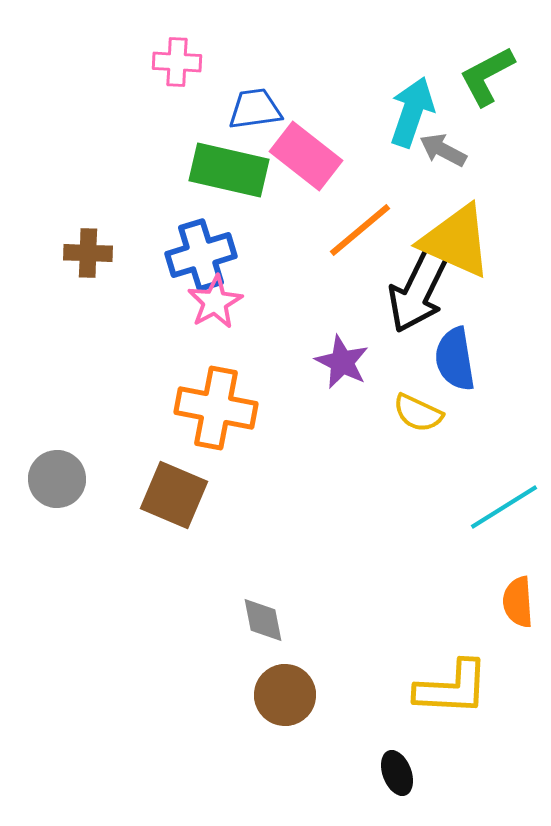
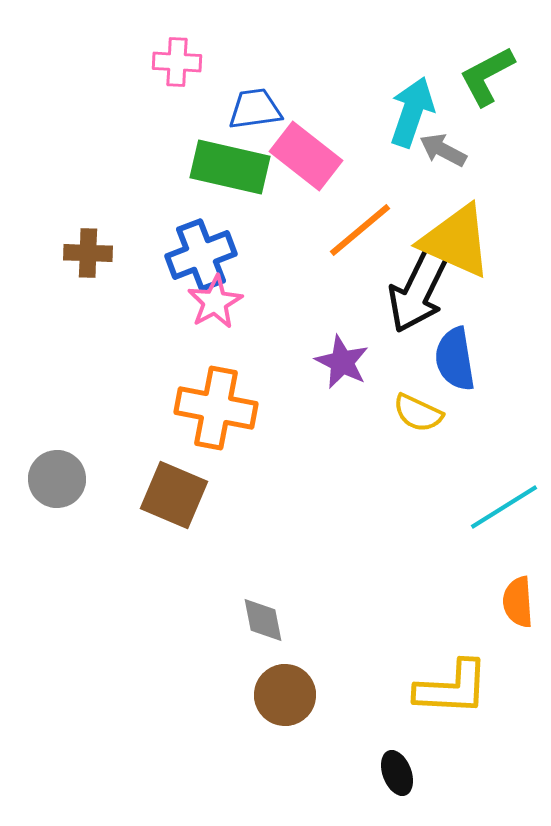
green rectangle: moved 1 px right, 3 px up
blue cross: rotated 4 degrees counterclockwise
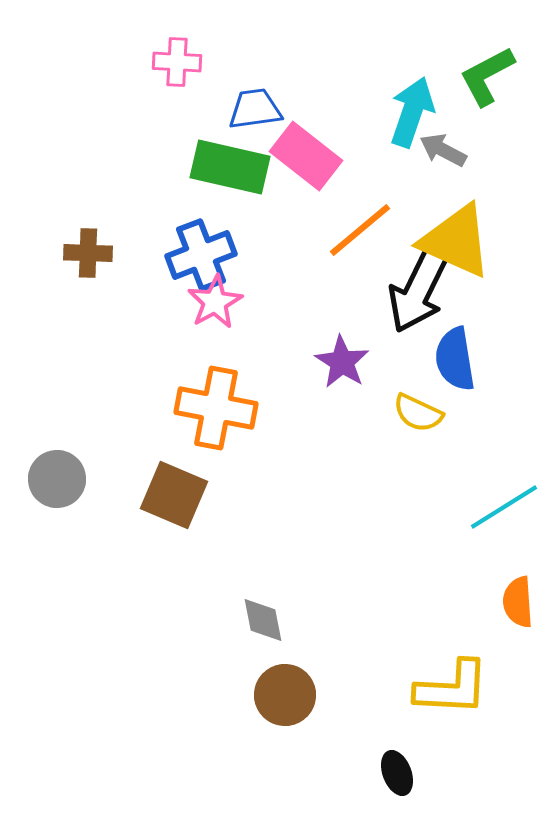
purple star: rotated 6 degrees clockwise
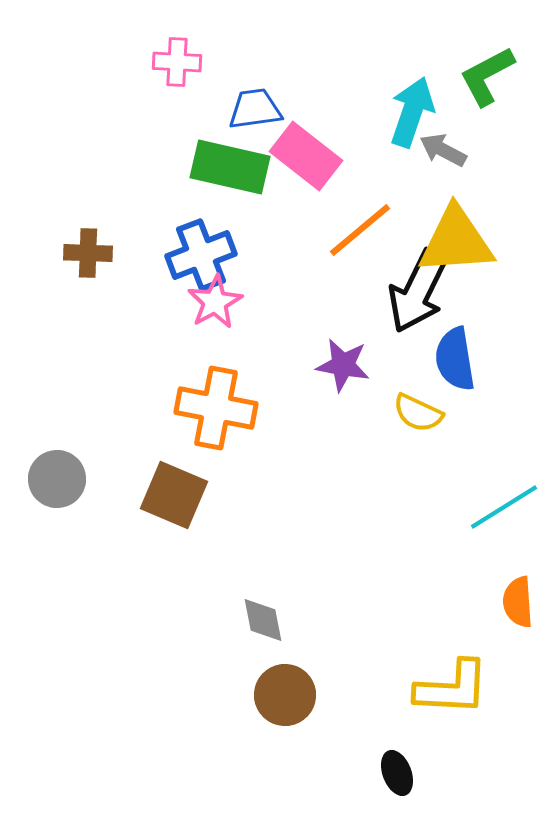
yellow triangle: rotated 28 degrees counterclockwise
purple star: moved 1 px right, 3 px down; rotated 22 degrees counterclockwise
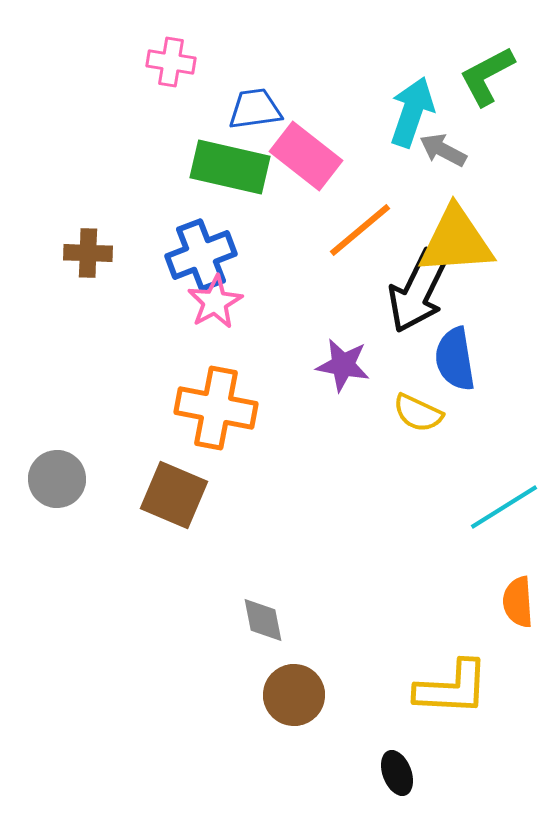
pink cross: moved 6 px left; rotated 6 degrees clockwise
brown circle: moved 9 px right
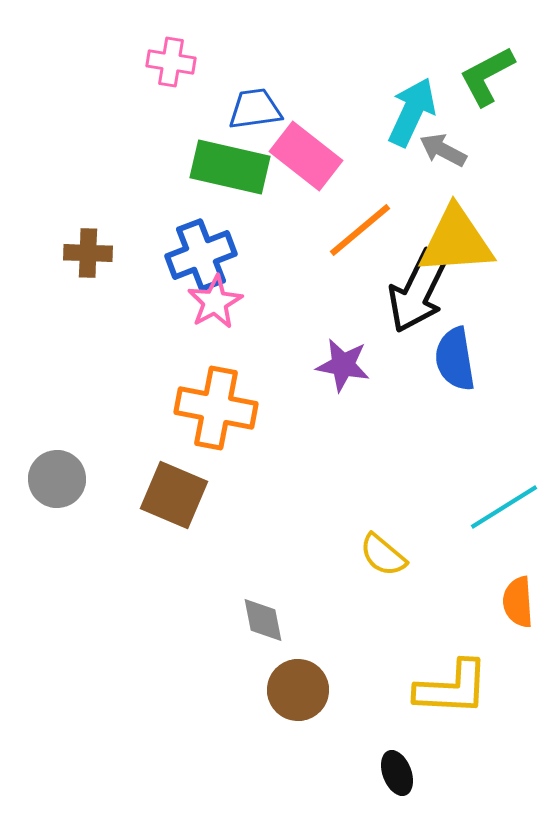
cyan arrow: rotated 6 degrees clockwise
yellow semicircle: moved 35 px left, 142 px down; rotated 15 degrees clockwise
brown circle: moved 4 px right, 5 px up
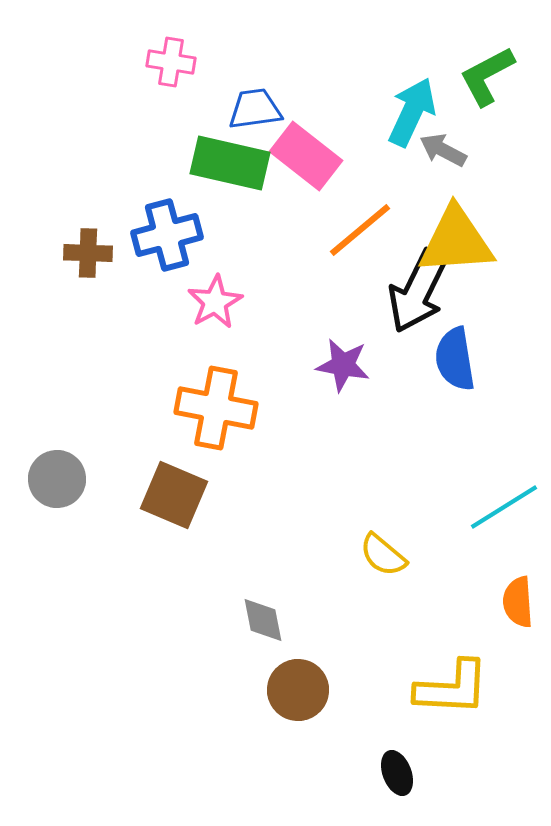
green rectangle: moved 4 px up
blue cross: moved 34 px left, 20 px up; rotated 6 degrees clockwise
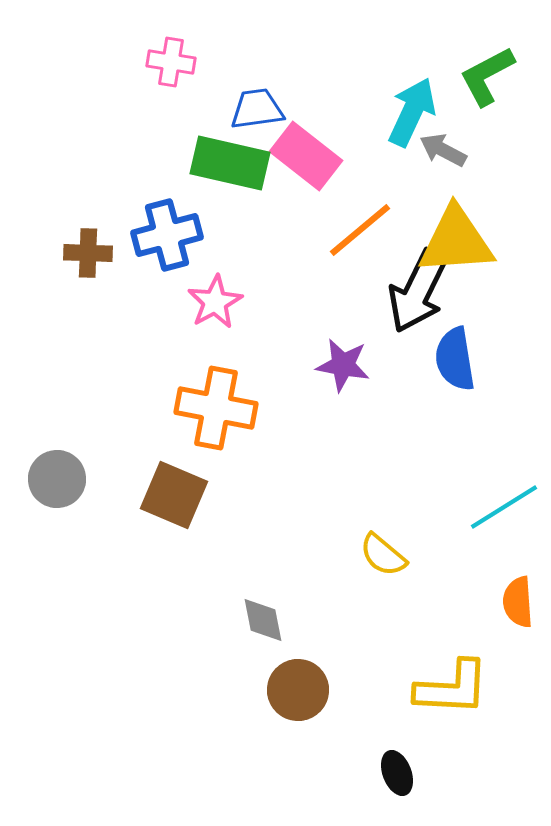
blue trapezoid: moved 2 px right
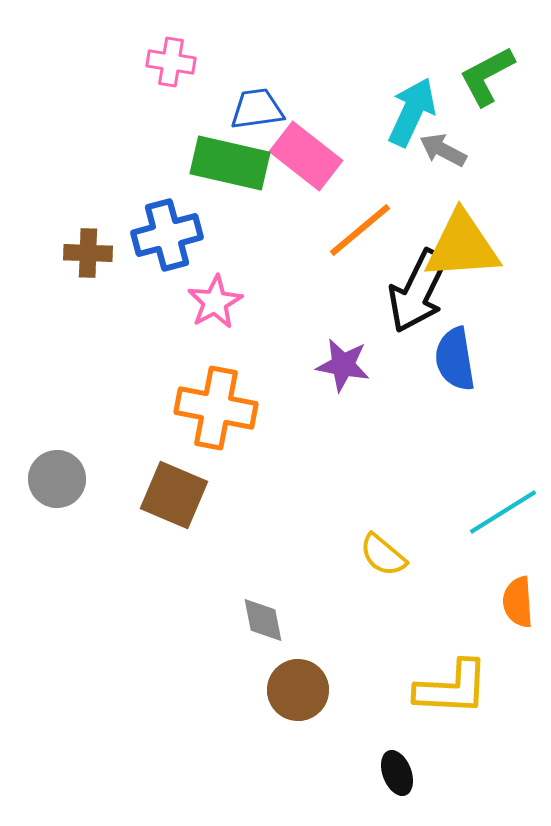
yellow triangle: moved 6 px right, 5 px down
cyan line: moved 1 px left, 5 px down
